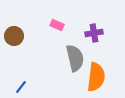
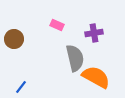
brown circle: moved 3 px down
orange semicircle: rotated 68 degrees counterclockwise
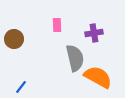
pink rectangle: rotated 64 degrees clockwise
orange semicircle: moved 2 px right
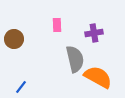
gray semicircle: moved 1 px down
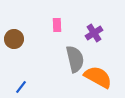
purple cross: rotated 24 degrees counterclockwise
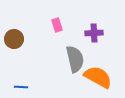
pink rectangle: rotated 16 degrees counterclockwise
purple cross: rotated 30 degrees clockwise
blue line: rotated 56 degrees clockwise
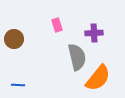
gray semicircle: moved 2 px right, 2 px up
orange semicircle: moved 1 px down; rotated 100 degrees clockwise
blue line: moved 3 px left, 2 px up
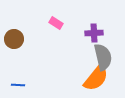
pink rectangle: moved 1 px left, 2 px up; rotated 40 degrees counterclockwise
gray semicircle: moved 26 px right
orange semicircle: moved 2 px left
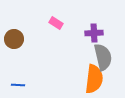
orange semicircle: moved 2 px left, 1 px down; rotated 32 degrees counterclockwise
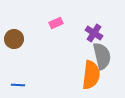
pink rectangle: rotated 56 degrees counterclockwise
purple cross: rotated 36 degrees clockwise
gray semicircle: moved 1 px left, 1 px up
orange semicircle: moved 3 px left, 4 px up
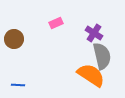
orange semicircle: rotated 64 degrees counterclockwise
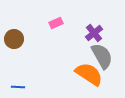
purple cross: rotated 18 degrees clockwise
gray semicircle: rotated 16 degrees counterclockwise
orange semicircle: moved 2 px left, 1 px up
blue line: moved 2 px down
